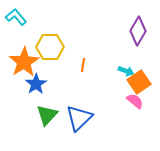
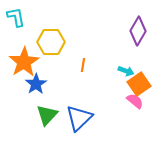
cyan L-shape: rotated 30 degrees clockwise
yellow hexagon: moved 1 px right, 5 px up
orange square: moved 2 px down
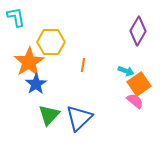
orange star: moved 5 px right
green triangle: moved 2 px right
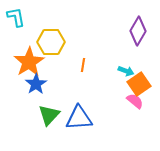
blue triangle: rotated 40 degrees clockwise
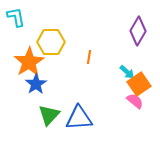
orange line: moved 6 px right, 8 px up
cyan arrow: moved 1 px right, 1 px down; rotated 21 degrees clockwise
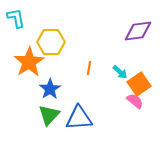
cyan L-shape: moved 1 px down
purple diamond: rotated 52 degrees clockwise
orange line: moved 11 px down
cyan arrow: moved 7 px left
blue star: moved 14 px right, 5 px down
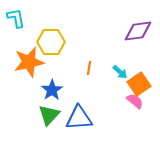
orange star: rotated 20 degrees clockwise
blue star: moved 2 px right, 1 px down
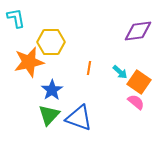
orange square: moved 2 px up; rotated 20 degrees counterclockwise
pink semicircle: moved 1 px right, 1 px down
blue triangle: rotated 24 degrees clockwise
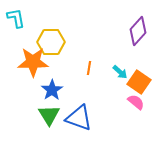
purple diamond: rotated 40 degrees counterclockwise
orange star: moved 4 px right; rotated 12 degrees clockwise
green triangle: rotated 15 degrees counterclockwise
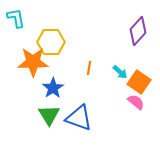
blue star: moved 1 px right, 2 px up
